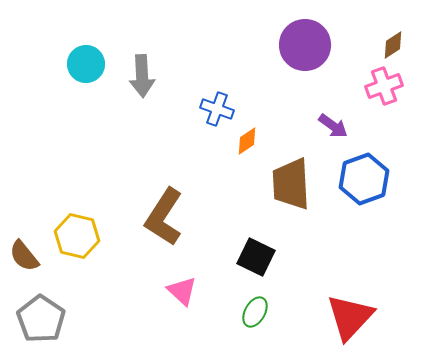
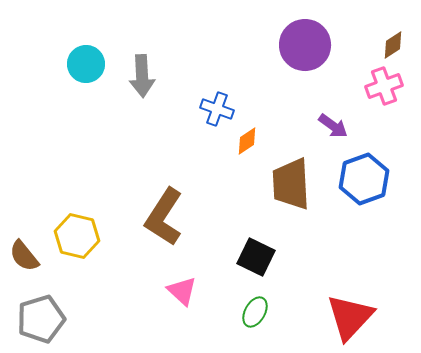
gray pentagon: rotated 21 degrees clockwise
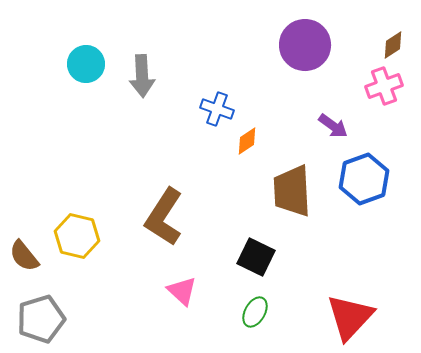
brown trapezoid: moved 1 px right, 7 px down
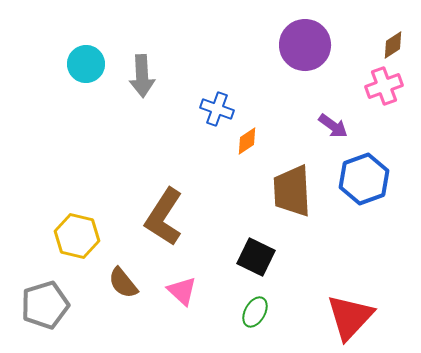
brown semicircle: moved 99 px right, 27 px down
gray pentagon: moved 4 px right, 14 px up
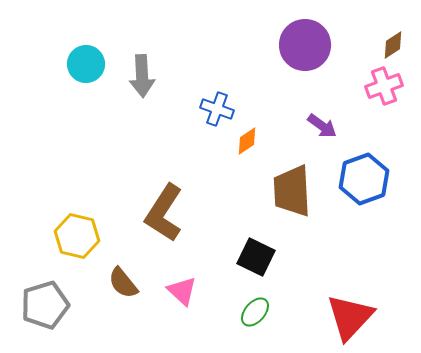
purple arrow: moved 11 px left
brown L-shape: moved 4 px up
green ellipse: rotated 12 degrees clockwise
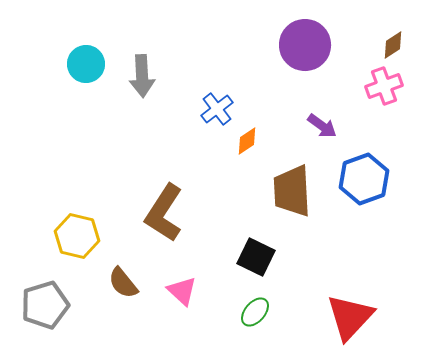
blue cross: rotated 32 degrees clockwise
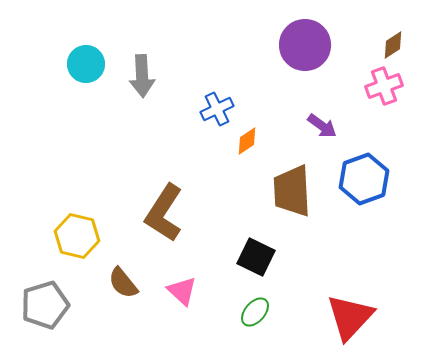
blue cross: rotated 12 degrees clockwise
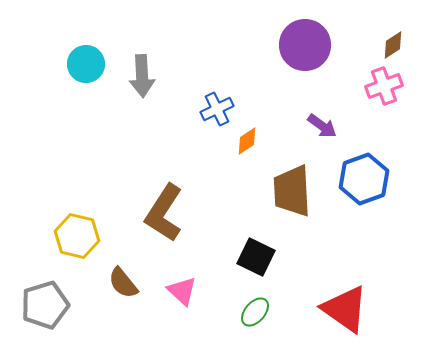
red triangle: moved 5 px left, 8 px up; rotated 38 degrees counterclockwise
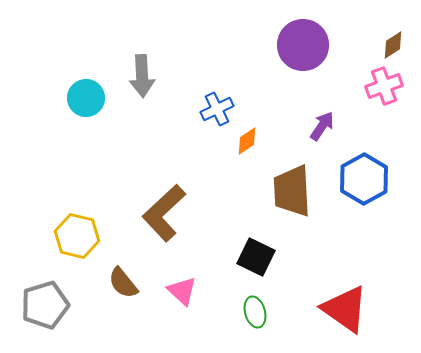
purple circle: moved 2 px left
cyan circle: moved 34 px down
purple arrow: rotated 92 degrees counterclockwise
blue hexagon: rotated 9 degrees counterclockwise
brown L-shape: rotated 14 degrees clockwise
green ellipse: rotated 56 degrees counterclockwise
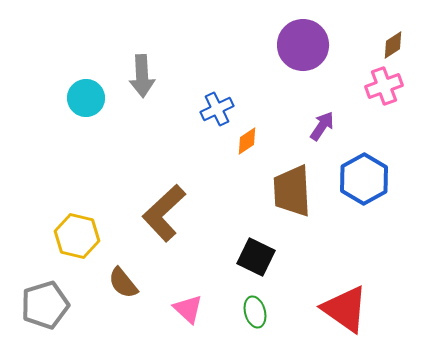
pink triangle: moved 6 px right, 18 px down
